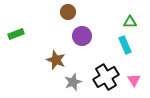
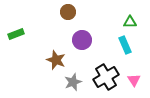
purple circle: moved 4 px down
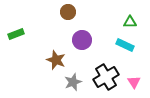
cyan rectangle: rotated 42 degrees counterclockwise
pink triangle: moved 2 px down
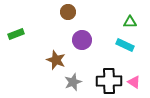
black cross: moved 3 px right, 4 px down; rotated 30 degrees clockwise
pink triangle: rotated 24 degrees counterclockwise
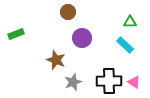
purple circle: moved 2 px up
cyan rectangle: rotated 18 degrees clockwise
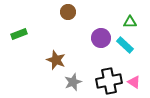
green rectangle: moved 3 px right
purple circle: moved 19 px right
black cross: rotated 10 degrees counterclockwise
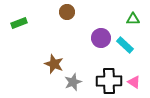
brown circle: moved 1 px left
green triangle: moved 3 px right, 3 px up
green rectangle: moved 11 px up
brown star: moved 2 px left, 4 px down
black cross: rotated 10 degrees clockwise
